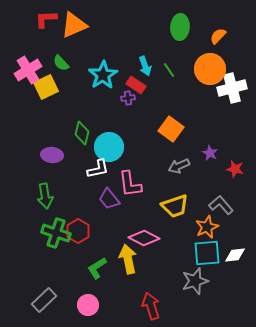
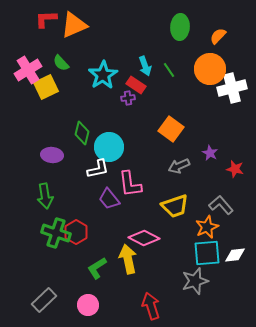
red hexagon: moved 2 px left, 1 px down
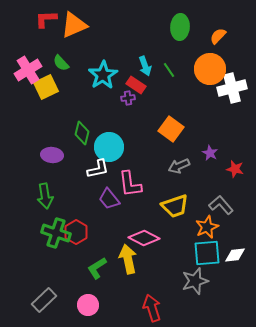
red arrow: moved 1 px right, 2 px down
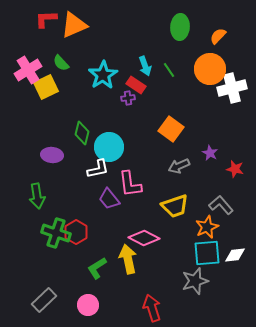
green arrow: moved 8 px left
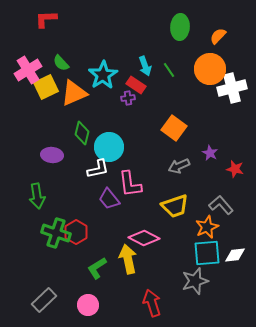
orange triangle: moved 68 px down
orange square: moved 3 px right, 1 px up
red arrow: moved 5 px up
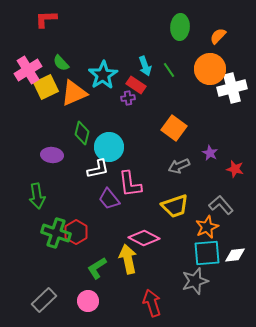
pink circle: moved 4 px up
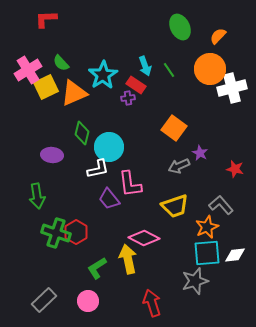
green ellipse: rotated 30 degrees counterclockwise
purple star: moved 10 px left
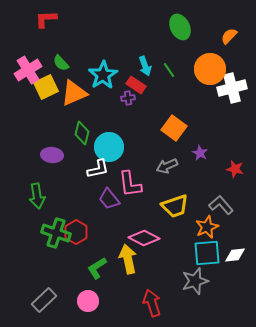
orange semicircle: moved 11 px right
gray arrow: moved 12 px left
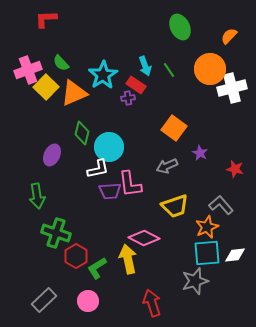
pink cross: rotated 12 degrees clockwise
yellow square: rotated 20 degrees counterclockwise
purple ellipse: rotated 70 degrees counterclockwise
purple trapezoid: moved 1 px right, 8 px up; rotated 55 degrees counterclockwise
red hexagon: moved 24 px down
